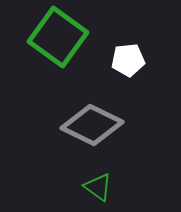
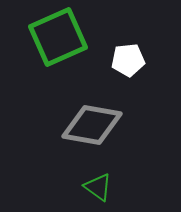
green square: rotated 30 degrees clockwise
gray diamond: rotated 16 degrees counterclockwise
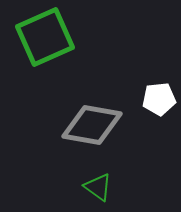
green square: moved 13 px left
white pentagon: moved 31 px right, 39 px down
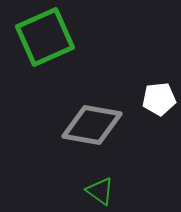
green triangle: moved 2 px right, 4 px down
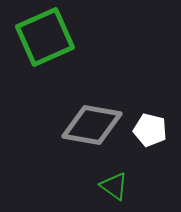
white pentagon: moved 9 px left, 31 px down; rotated 20 degrees clockwise
green triangle: moved 14 px right, 5 px up
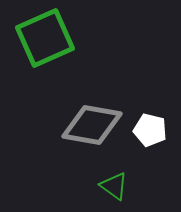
green square: moved 1 px down
